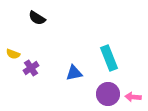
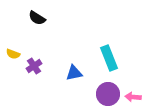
purple cross: moved 3 px right, 2 px up
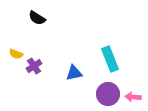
yellow semicircle: moved 3 px right
cyan rectangle: moved 1 px right, 1 px down
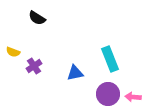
yellow semicircle: moved 3 px left, 2 px up
blue triangle: moved 1 px right
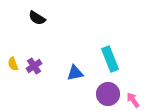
yellow semicircle: moved 12 px down; rotated 48 degrees clockwise
pink arrow: moved 3 px down; rotated 49 degrees clockwise
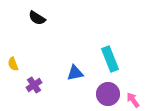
purple cross: moved 19 px down
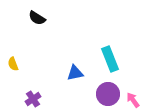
purple cross: moved 1 px left, 14 px down
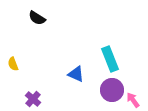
blue triangle: moved 1 px right, 1 px down; rotated 36 degrees clockwise
purple circle: moved 4 px right, 4 px up
purple cross: rotated 14 degrees counterclockwise
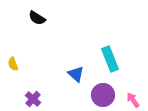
blue triangle: rotated 18 degrees clockwise
purple circle: moved 9 px left, 5 px down
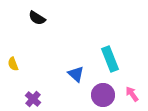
pink arrow: moved 1 px left, 6 px up
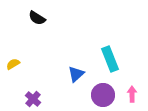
yellow semicircle: rotated 80 degrees clockwise
blue triangle: rotated 36 degrees clockwise
pink arrow: rotated 35 degrees clockwise
